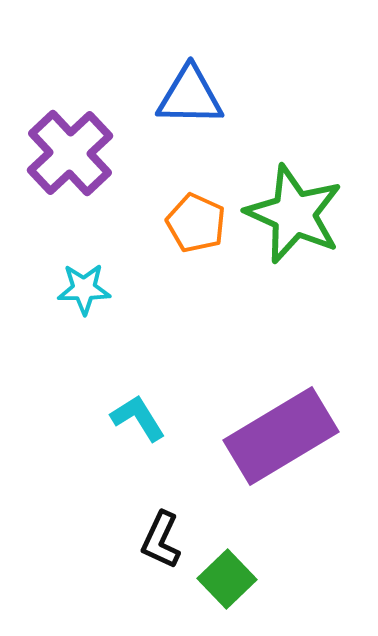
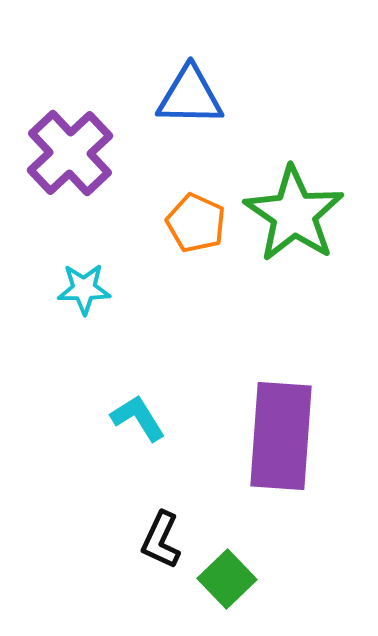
green star: rotated 10 degrees clockwise
purple rectangle: rotated 55 degrees counterclockwise
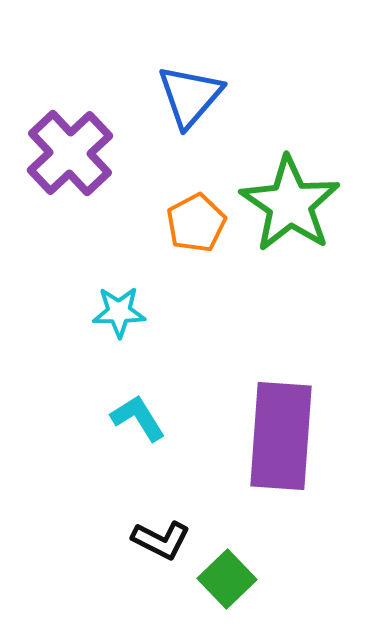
blue triangle: rotated 50 degrees counterclockwise
green star: moved 4 px left, 10 px up
orange pentagon: rotated 20 degrees clockwise
cyan star: moved 35 px right, 23 px down
black L-shape: rotated 88 degrees counterclockwise
